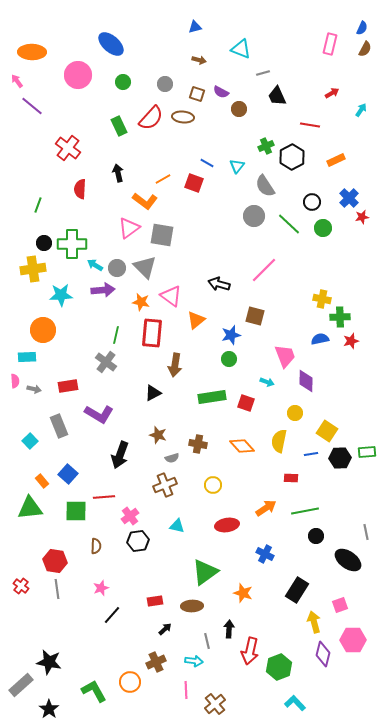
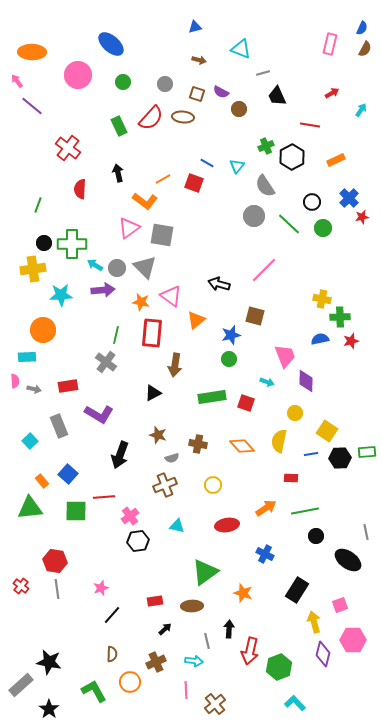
brown semicircle at (96, 546): moved 16 px right, 108 px down
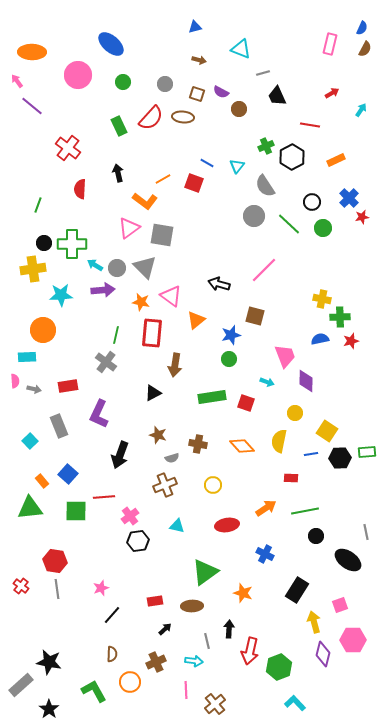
purple L-shape at (99, 414): rotated 84 degrees clockwise
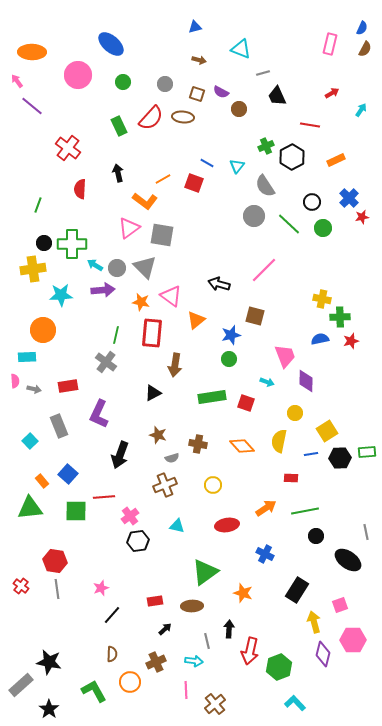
yellow square at (327, 431): rotated 25 degrees clockwise
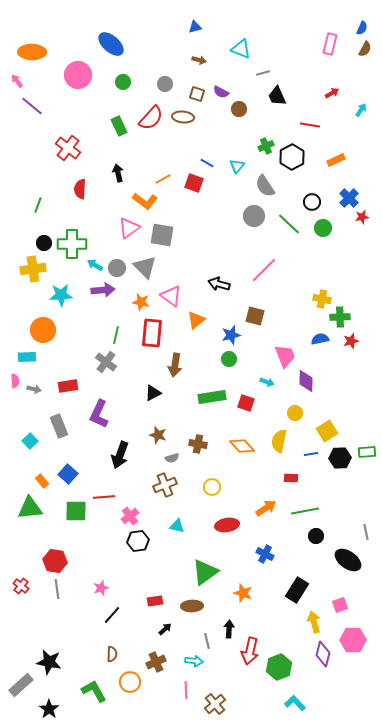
yellow circle at (213, 485): moved 1 px left, 2 px down
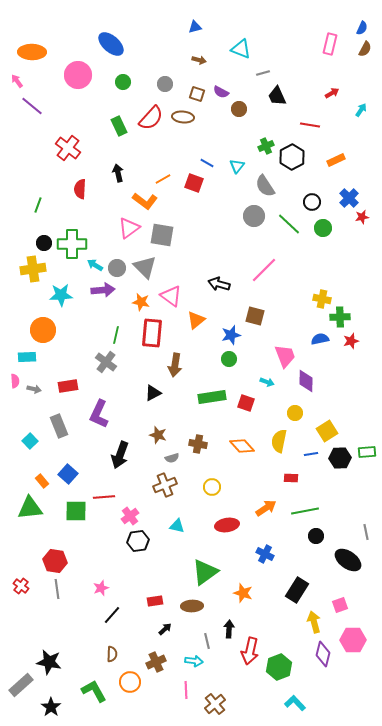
black star at (49, 709): moved 2 px right, 2 px up
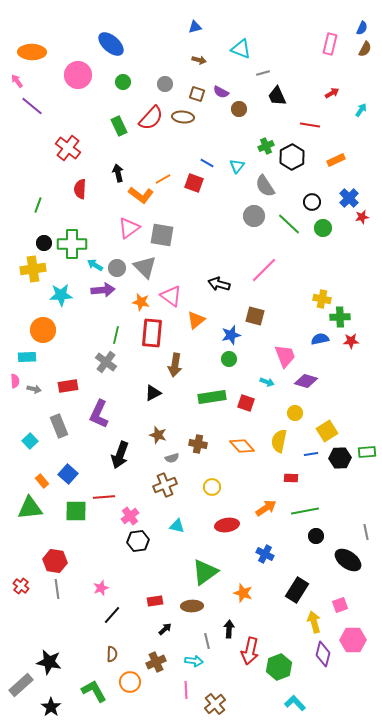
orange L-shape at (145, 201): moved 4 px left, 6 px up
red star at (351, 341): rotated 14 degrees clockwise
purple diamond at (306, 381): rotated 75 degrees counterclockwise
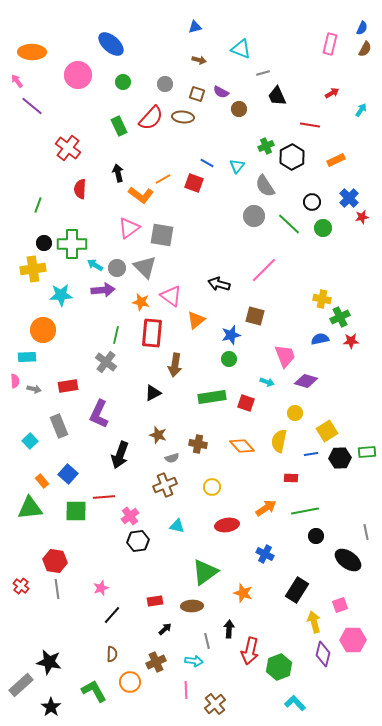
green cross at (340, 317): rotated 24 degrees counterclockwise
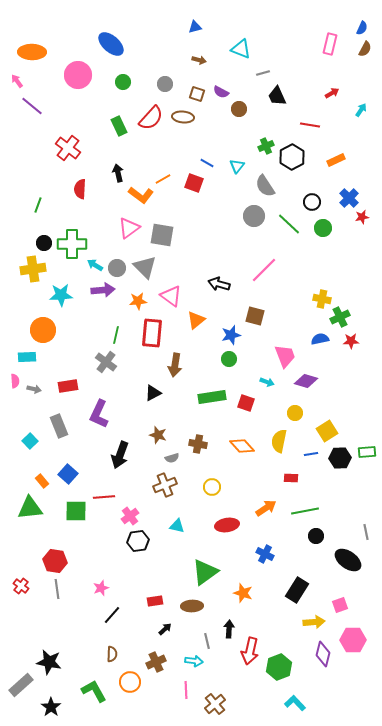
orange star at (141, 302): moved 3 px left, 1 px up; rotated 18 degrees counterclockwise
yellow arrow at (314, 622): rotated 100 degrees clockwise
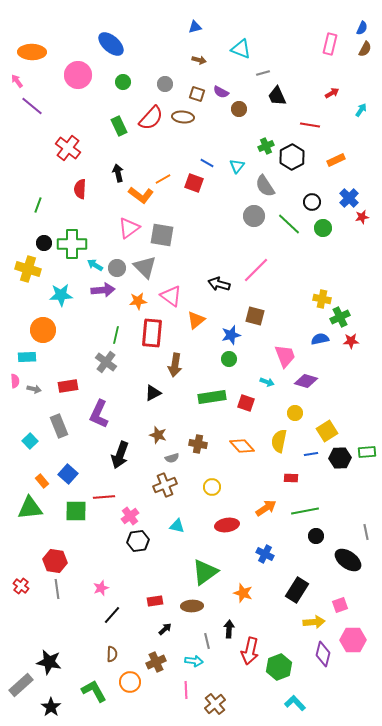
yellow cross at (33, 269): moved 5 px left; rotated 25 degrees clockwise
pink line at (264, 270): moved 8 px left
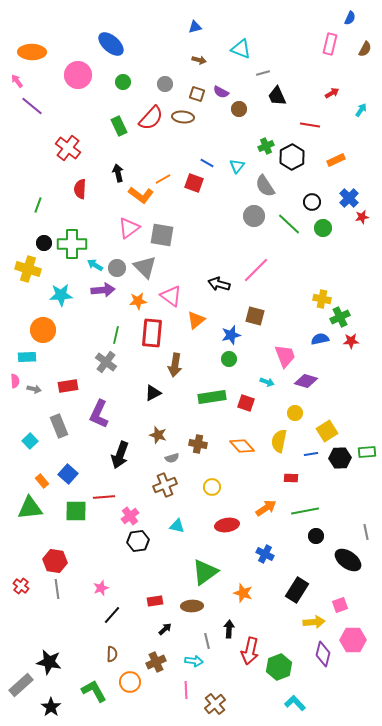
blue semicircle at (362, 28): moved 12 px left, 10 px up
